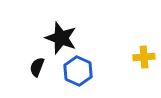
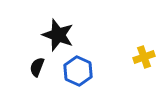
black star: moved 3 px left, 3 px up
yellow cross: rotated 15 degrees counterclockwise
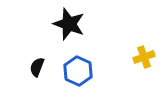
black star: moved 11 px right, 11 px up
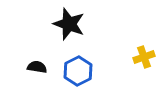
black semicircle: rotated 78 degrees clockwise
blue hexagon: rotated 8 degrees clockwise
